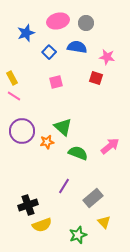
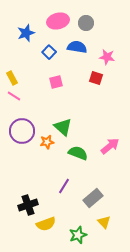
yellow semicircle: moved 4 px right, 1 px up
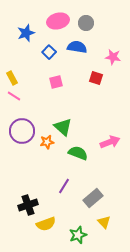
pink star: moved 6 px right
pink arrow: moved 4 px up; rotated 18 degrees clockwise
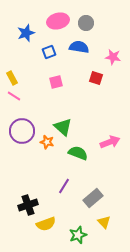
blue semicircle: moved 2 px right
blue square: rotated 24 degrees clockwise
orange star: rotated 24 degrees clockwise
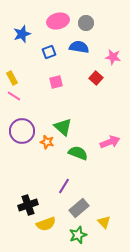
blue star: moved 4 px left, 1 px down
red square: rotated 24 degrees clockwise
gray rectangle: moved 14 px left, 10 px down
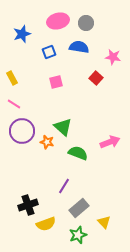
pink line: moved 8 px down
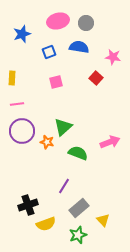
yellow rectangle: rotated 32 degrees clockwise
pink line: moved 3 px right; rotated 40 degrees counterclockwise
green triangle: rotated 36 degrees clockwise
yellow triangle: moved 1 px left, 2 px up
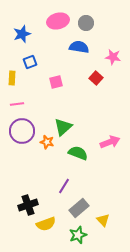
blue square: moved 19 px left, 10 px down
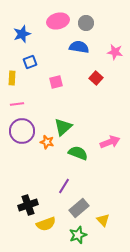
pink star: moved 2 px right, 5 px up
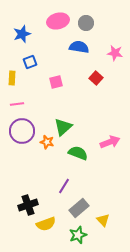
pink star: moved 1 px down
